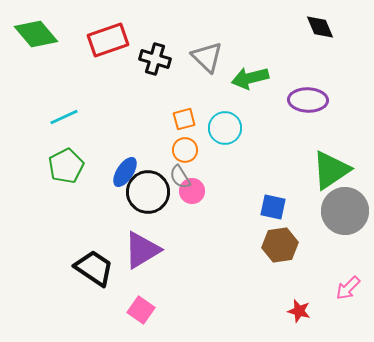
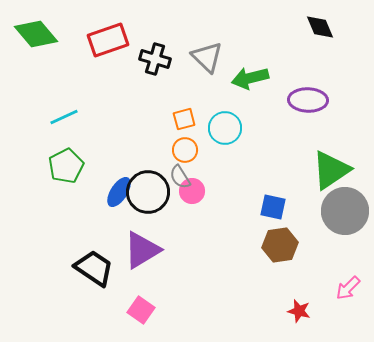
blue ellipse: moved 6 px left, 20 px down
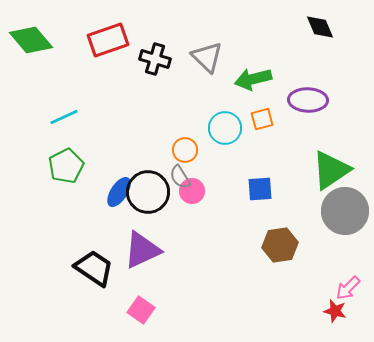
green diamond: moved 5 px left, 6 px down
green arrow: moved 3 px right, 1 px down
orange square: moved 78 px right
blue square: moved 13 px left, 18 px up; rotated 16 degrees counterclockwise
purple triangle: rotated 6 degrees clockwise
red star: moved 36 px right
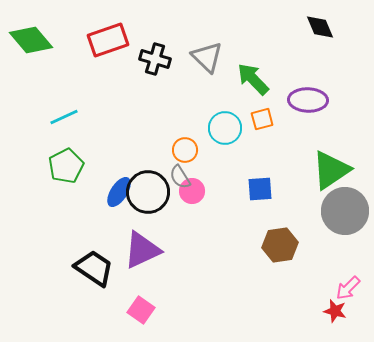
green arrow: rotated 60 degrees clockwise
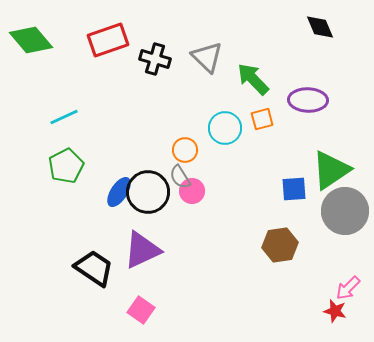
blue square: moved 34 px right
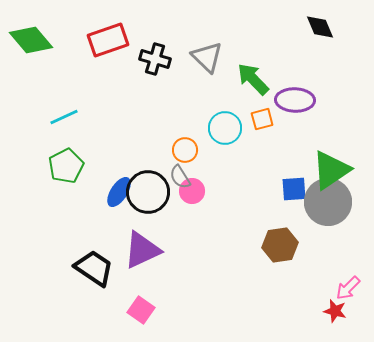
purple ellipse: moved 13 px left
gray circle: moved 17 px left, 9 px up
